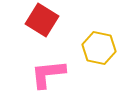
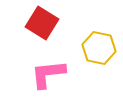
red square: moved 3 px down
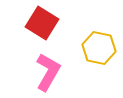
pink L-shape: moved 2 px up; rotated 126 degrees clockwise
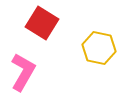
pink L-shape: moved 25 px left
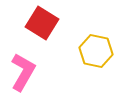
yellow hexagon: moved 3 px left, 3 px down
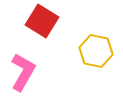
red square: moved 2 px up
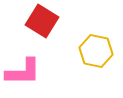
pink L-shape: rotated 60 degrees clockwise
